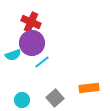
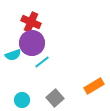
orange rectangle: moved 5 px right, 2 px up; rotated 24 degrees counterclockwise
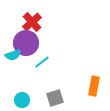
red cross: moved 1 px right; rotated 24 degrees clockwise
purple circle: moved 6 px left
orange rectangle: rotated 48 degrees counterclockwise
gray square: rotated 24 degrees clockwise
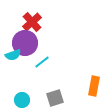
purple circle: moved 1 px left
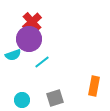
purple circle: moved 4 px right, 4 px up
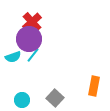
cyan semicircle: moved 2 px down
cyan line: moved 9 px left, 7 px up; rotated 14 degrees counterclockwise
gray square: rotated 30 degrees counterclockwise
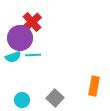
purple circle: moved 9 px left, 1 px up
cyan line: rotated 49 degrees clockwise
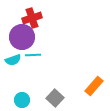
red cross: moved 4 px up; rotated 24 degrees clockwise
purple circle: moved 2 px right, 1 px up
cyan semicircle: moved 3 px down
orange rectangle: rotated 30 degrees clockwise
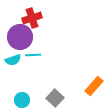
purple circle: moved 2 px left
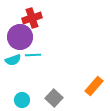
gray square: moved 1 px left
